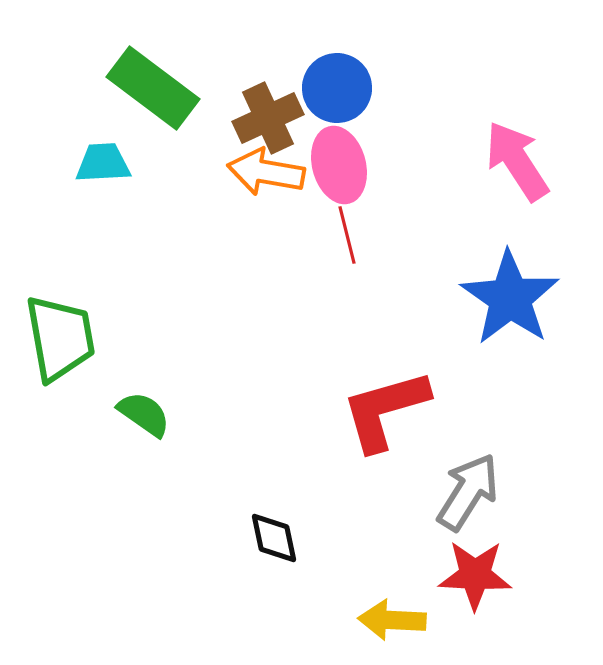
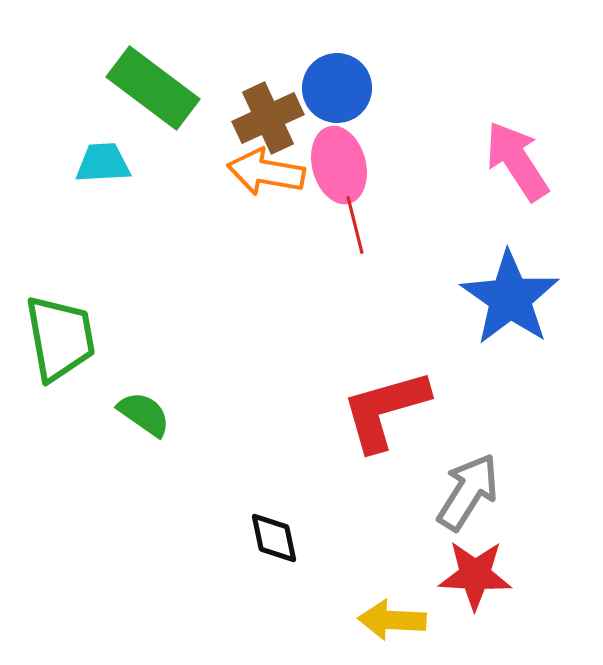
red line: moved 8 px right, 10 px up
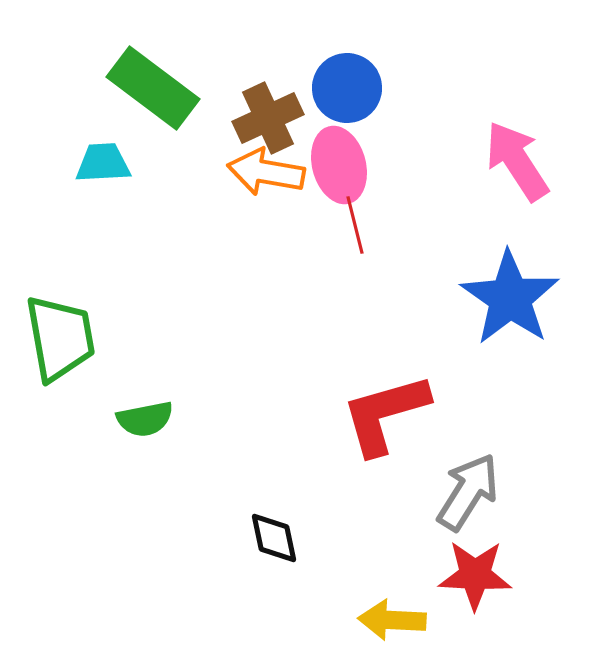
blue circle: moved 10 px right
red L-shape: moved 4 px down
green semicircle: moved 1 px right, 5 px down; rotated 134 degrees clockwise
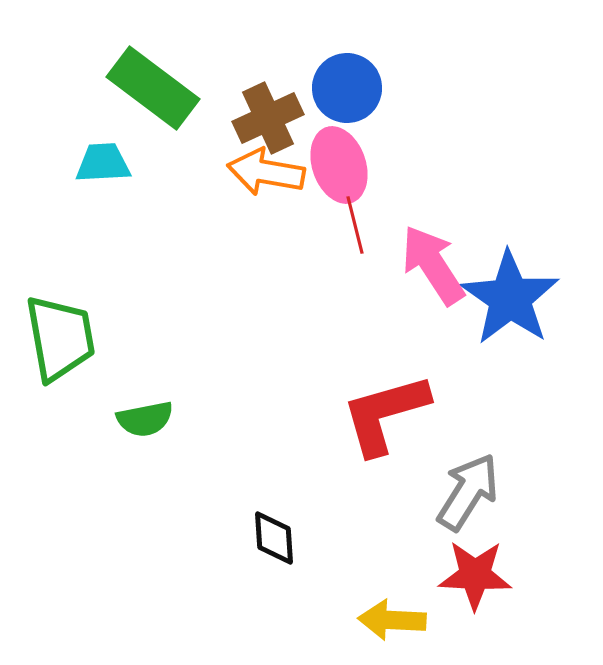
pink arrow: moved 84 px left, 104 px down
pink ellipse: rotated 4 degrees counterclockwise
black diamond: rotated 8 degrees clockwise
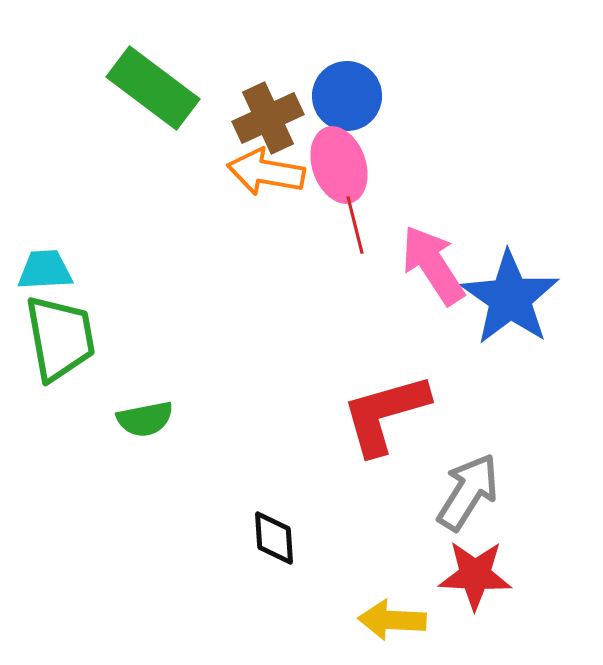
blue circle: moved 8 px down
cyan trapezoid: moved 58 px left, 107 px down
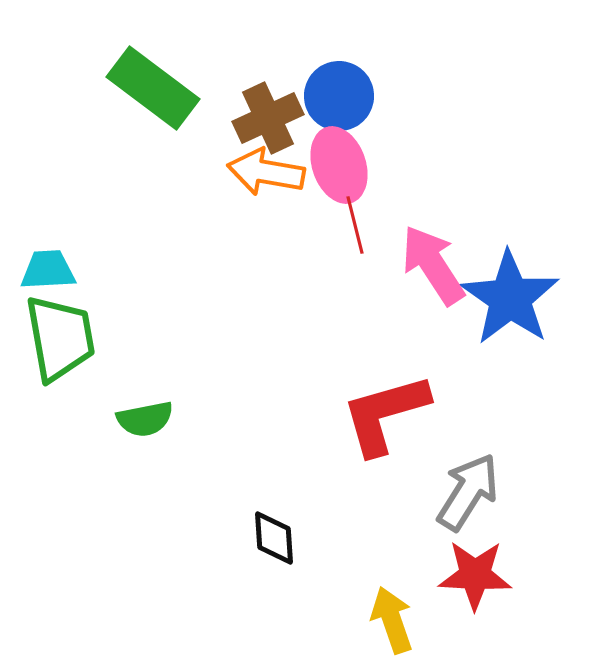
blue circle: moved 8 px left
cyan trapezoid: moved 3 px right
yellow arrow: rotated 68 degrees clockwise
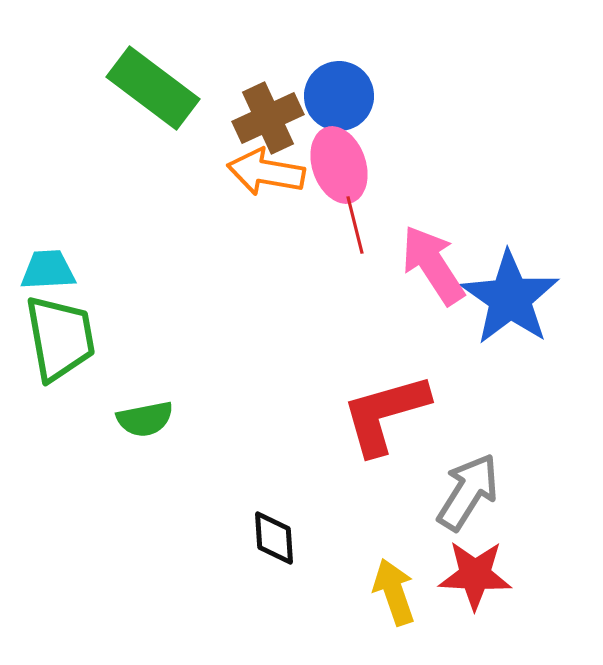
yellow arrow: moved 2 px right, 28 px up
